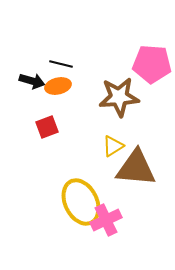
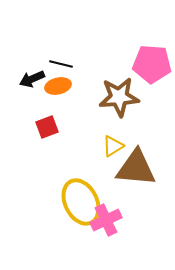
black arrow: moved 2 px up; rotated 140 degrees clockwise
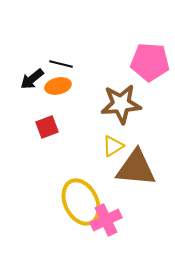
pink pentagon: moved 2 px left, 2 px up
black arrow: rotated 15 degrees counterclockwise
brown star: moved 2 px right, 7 px down
